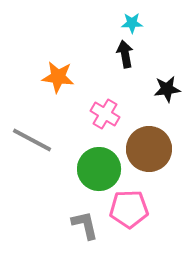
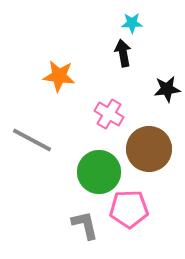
black arrow: moved 2 px left, 1 px up
orange star: moved 1 px right, 1 px up
pink cross: moved 4 px right
green circle: moved 3 px down
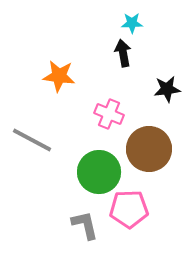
pink cross: rotated 8 degrees counterclockwise
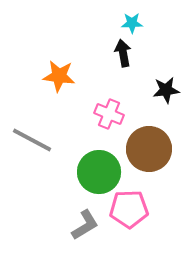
black star: moved 1 px left, 1 px down
gray L-shape: rotated 72 degrees clockwise
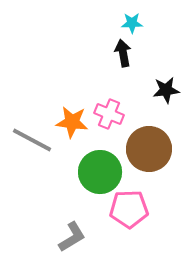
orange star: moved 13 px right, 46 px down
green circle: moved 1 px right
gray L-shape: moved 13 px left, 12 px down
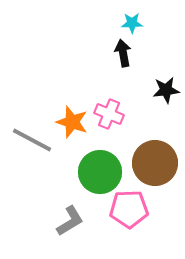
orange star: rotated 12 degrees clockwise
brown circle: moved 6 px right, 14 px down
gray L-shape: moved 2 px left, 16 px up
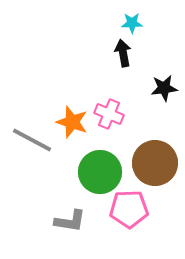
black star: moved 2 px left, 2 px up
gray L-shape: rotated 40 degrees clockwise
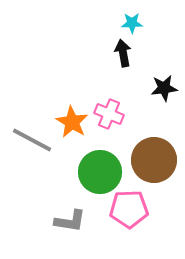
orange star: rotated 12 degrees clockwise
brown circle: moved 1 px left, 3 px up
